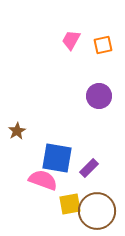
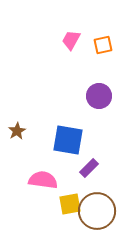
blue square: moved 11 px right, 18 px up
pink semicircle: rotated 12 degrees counterclockwise
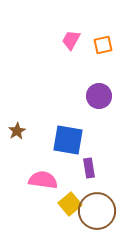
purple rectangle: rotated 54 degrees counterclockwise
yellow square: rotated 30 degrees counterclockwise
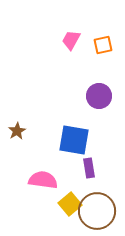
blue square: moved 6 px right
